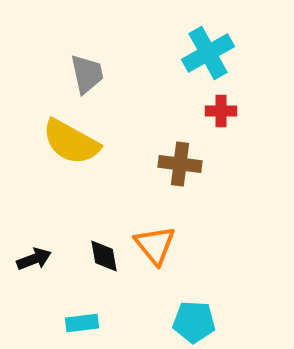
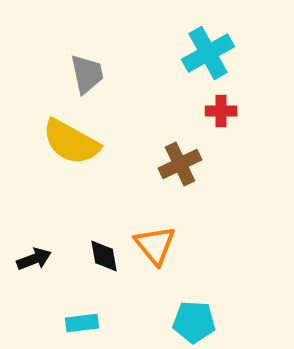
brown cross: rotated 33 degrees counterclockwise
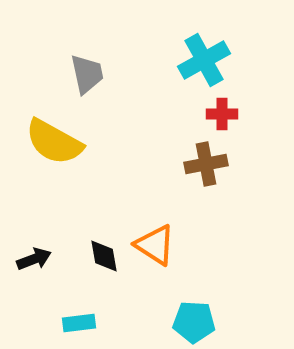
cyan cross: moved 4 px left, 7 px down
red cross: moved 1 px right, 3 px down
yellow semicircle: moved 17 px left
brown cross: moved 26 px right; rotated 15 degrees clockwise
orange triangle: rotated 18 degrees counterclockwise
cyan rectangle: moved 3 px left
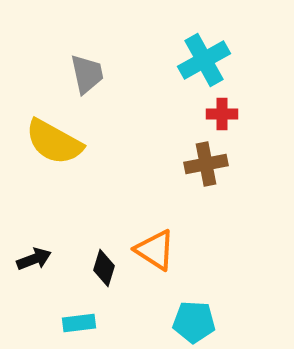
orange triangle: moved 5 px down
black diamond: moved 12 px down; rotated 27 degrees clockwise
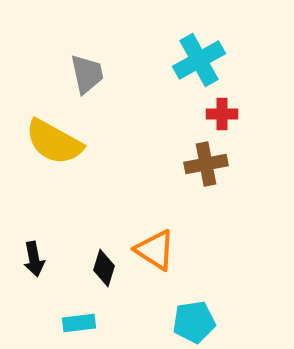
cyan cross: moved 5 px left
black arrow: rotated 100 degrees clockwise
cyan pentagon: rotated 12 degrees counterclockwise
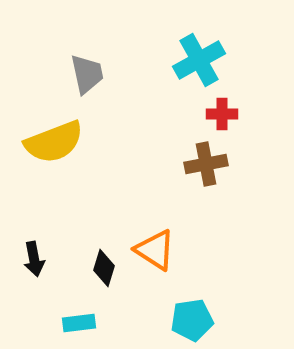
yellow semicircle: rotated 50 degrees counterclockwise
cyan pentagon: moved 2 px left, 2 px up
